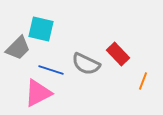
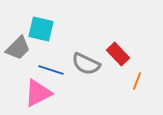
orange line: moved 6 px left
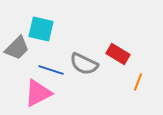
gray trapezoid: moved 1 px left
red rectangle: rotated 15 degrees counterclockwise
gray semicircle: moved 2 px left
orange line: moved 1 px right, 1 px down
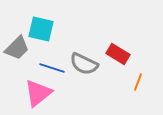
blue line: moved 1 px right, 2 px up
pink triangle: rotated 12 degrees counterclockwise
